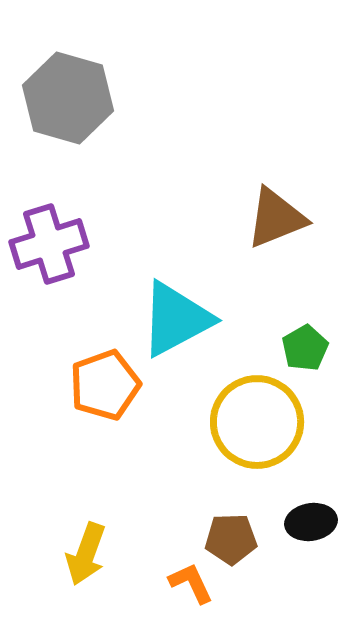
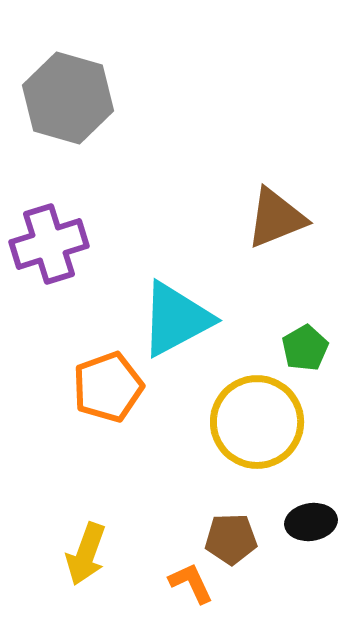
orange pentagon: moved 3 px right, 2 px down
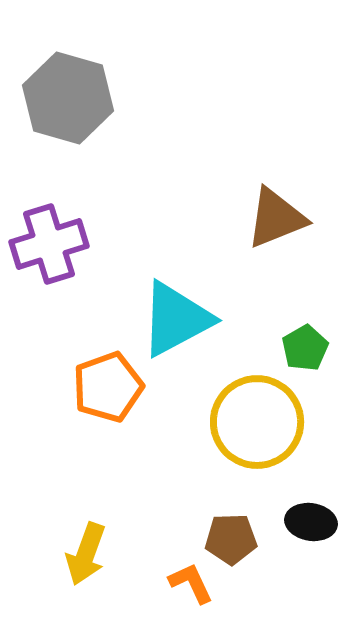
black ellipse: rotated 18 degrees clockwise
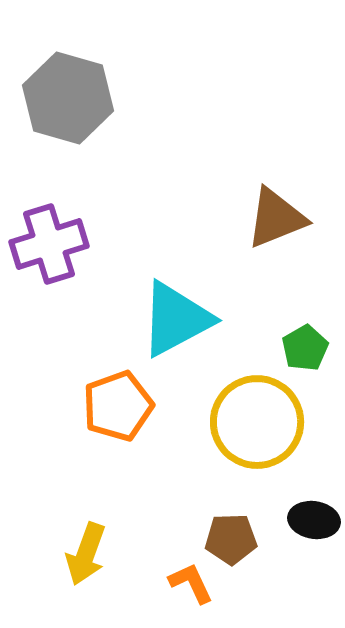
orange pentagon: moved 10 px right, 19 px down
black ellipse: moved 3 px right, 2 px up
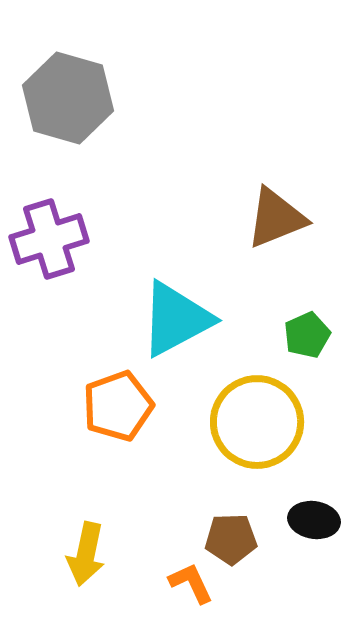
purple cross: moved 5 px up
green pentagon: moved 2 px right, 13 px up; rotated 6 degrees clockwise
yellow arrow: rotated 8 degrees counterclockwise
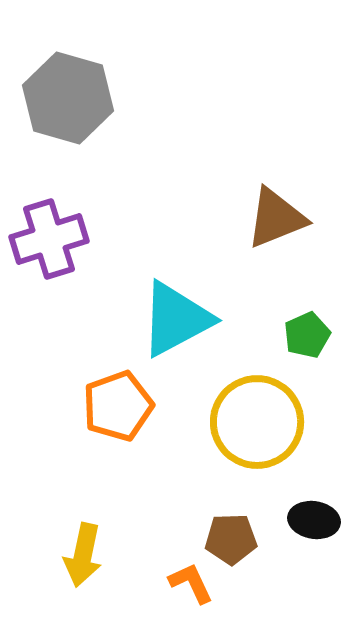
yellow arrow: moved 3 px left, 1 px down
